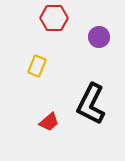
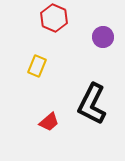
red hexagon: rotated 24 degrees clockwise
purple circle: moved 4 px right
black L-shape: moved 1 px right
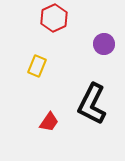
red hexagon: rotated 12 degrees clockwise
purple circle: moved 1 px right, 7 px down
red trapezoid: rotated 15 degrees counterclockwise
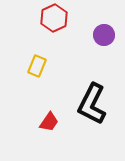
purple circle: moved 9 px up
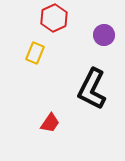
yellow rectangle: moved 2 px left, 13 px up
black L-shape: moved 15 px up
red trapezoid: moved 1 px right, 1 px down
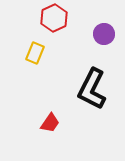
purple circle: moved 1 px up
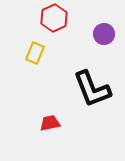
black L-shape: rotated 48 degrees counterclockwise
red trapezoid: rotated 135 degrees counterclockwise
